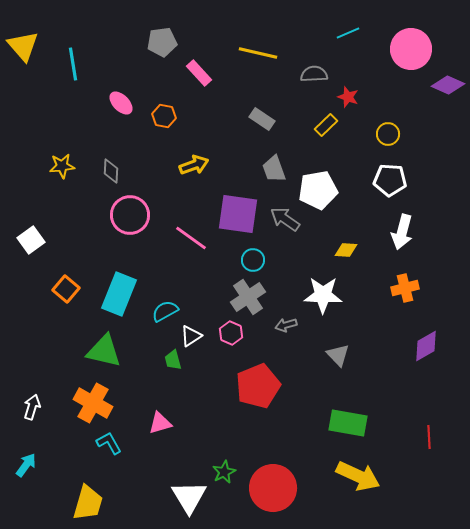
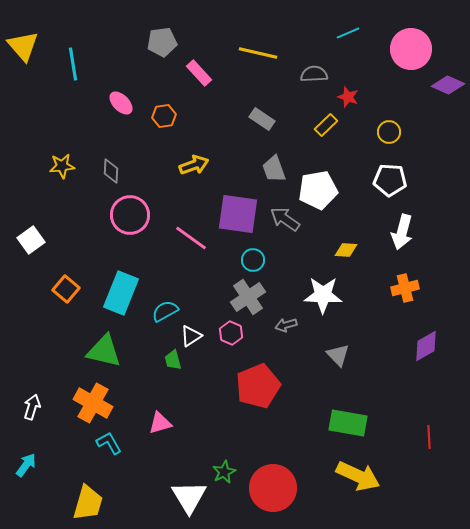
orange hexagon at (164, 116): rotated 20 degrees counterclockwise
yellow circle at (388, 134): moved 1 px right, 2 px up
cyan rectangle at (119, 294): moved 2 px right, 1 px up
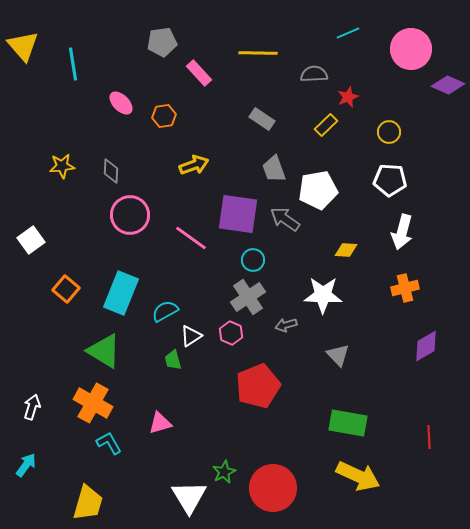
yellow line at (258, 53): rotated 12 degrees counterclockwise
red star at (348, 97): rotated 30 degrees clockwise
green triangle at (104, 351): rotated 18 degrees clockwise
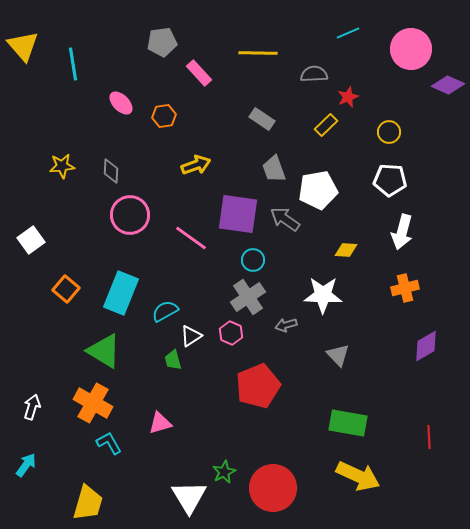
yellow arrow at (194, 165): moved 2 px right
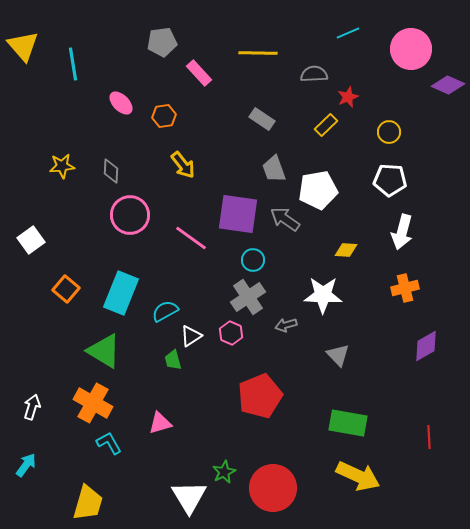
yellow arrow at (196, 165): moved 13 px left; rotated 72 degrees clockwise
red pentagon at (258, 386): moved 2 px right, 10 px down
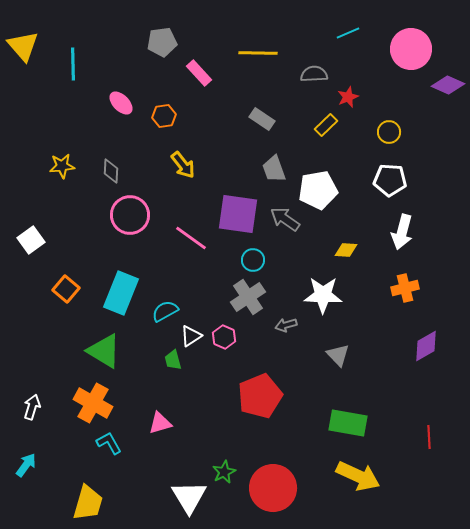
cyan line at (73, 64): rotated 8 degrees clockwise
pink hexagon at (231, 333): moved 7 px left, 4 px down
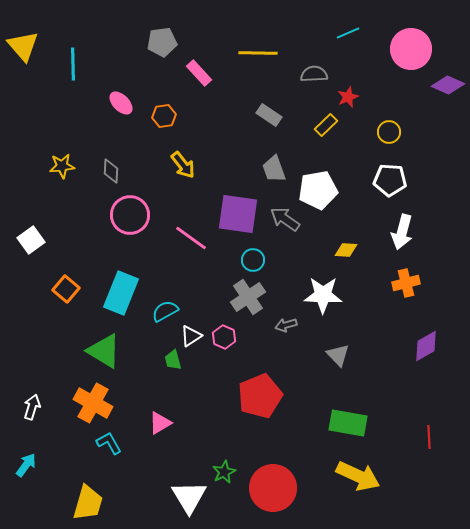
gray rectangle at (262, 119): moved 7 px right, 4 px up
orange cross at (405, 288): moved 1 px right, 5 px up
pink triangle at (160, 423): rotated 15 degrees counterclockwise
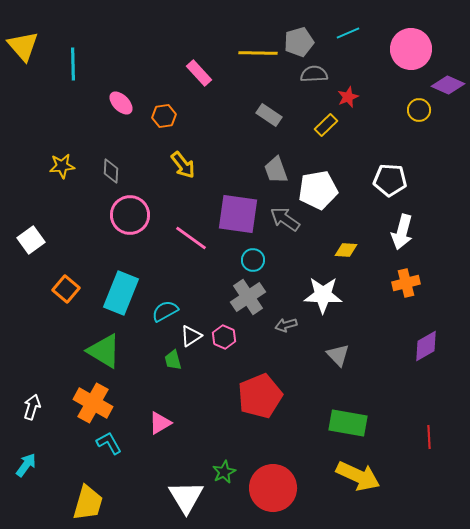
gray pentagon at (162, 42): moved 137 px right; rotated 8 degrees counterclockwise
yellow circle at (389, 132): moved 30 px right, 22 px up
gray trapezoid at (274, 169): moved 2 px right, 1 px down
white triangle at (189, 497): moved 3 px left
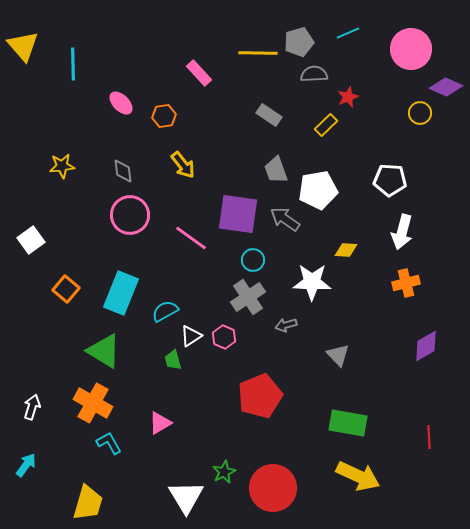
purple diamond at (448, 85): moved 2 px left, 2 px down
yellow circle at (419, 110): moved 1 px right, 3 px down
gray diamond at (111, 171): moved 12 px right; rotated 10 degrees counterclockwise
white star at (323, 295): moved 11 px left, 13 px up
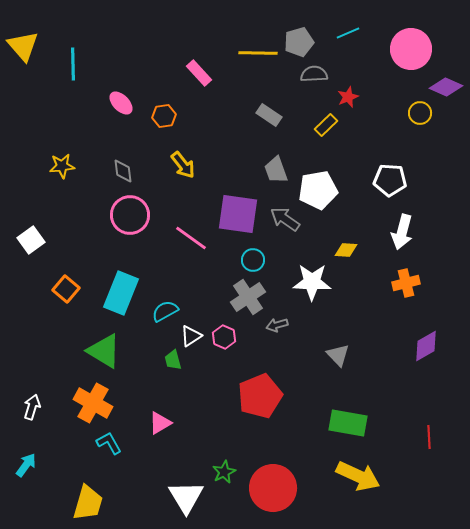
gray arrow at (286, 325): moved 9 px left
